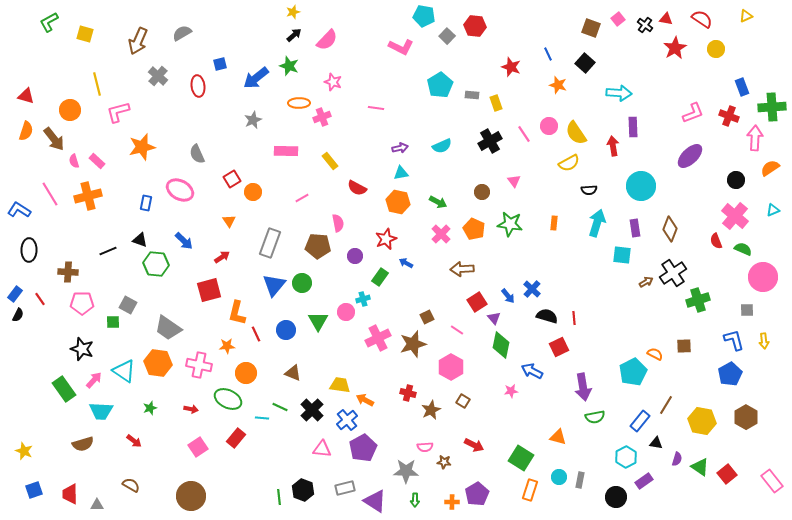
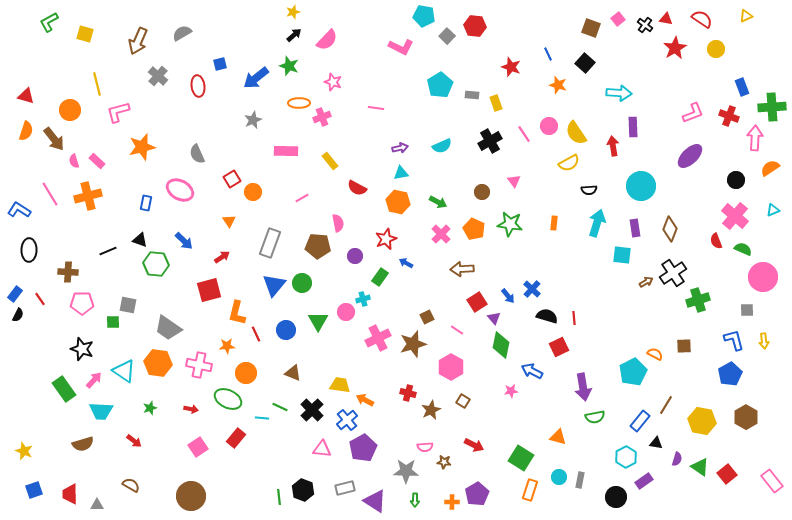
gray square at (128, 305): rotated 18 degrees counterclockwise
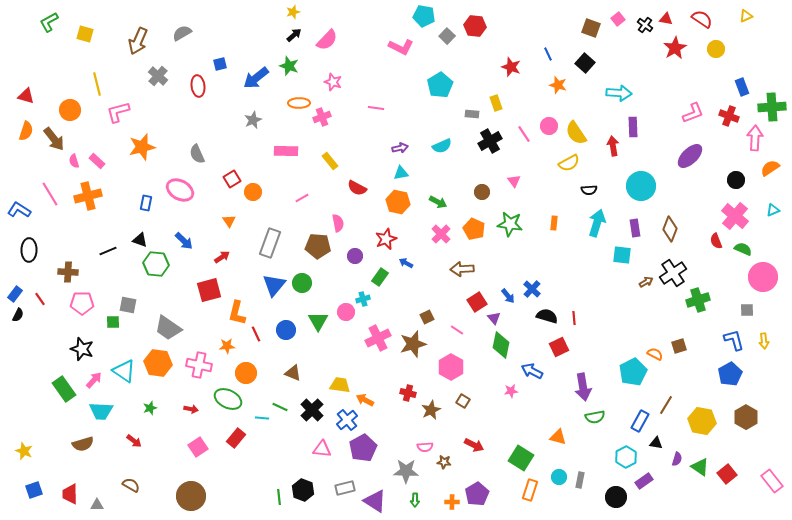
gray rectangle at (472, 95): moved 19 px down
brown square at (684, 346): moved 5 px left; rotated 14 degrees counterclockwise
blue rectangle at (640, 421): rotated 10 degrees counterclockwise
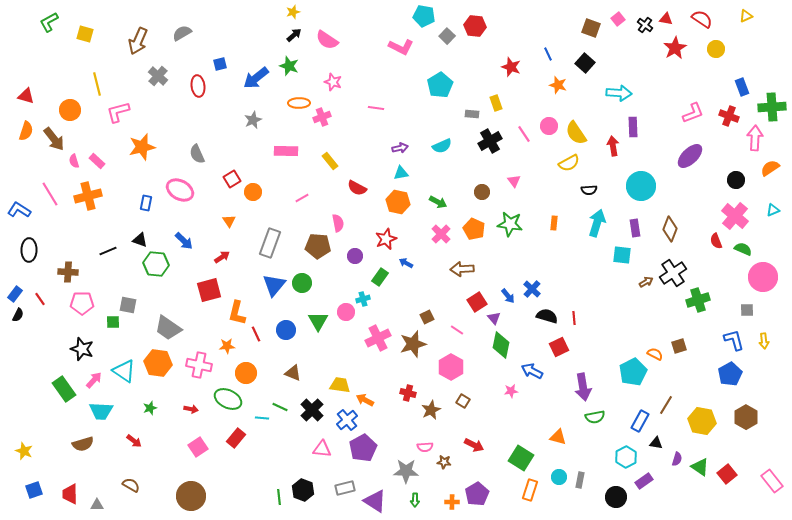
pink semicircle at (327, 40): rotated 80 degrees clockwise
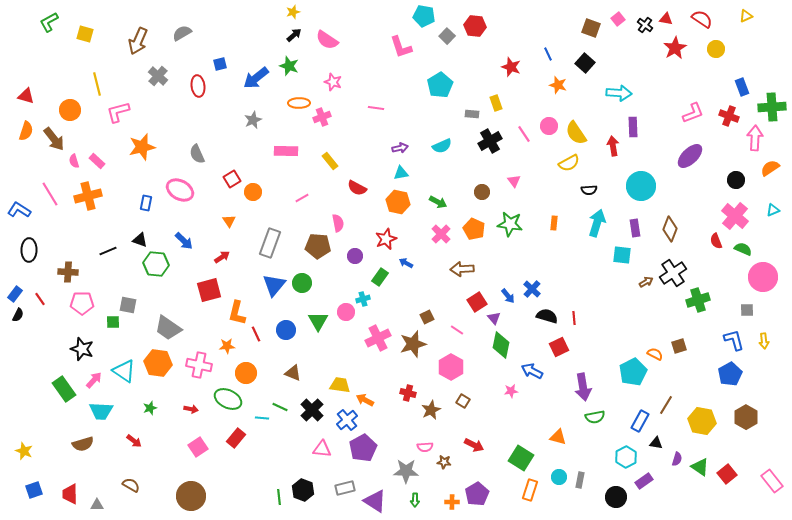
pink L-shape at (401, 47): rotated 45 degrees clockwise
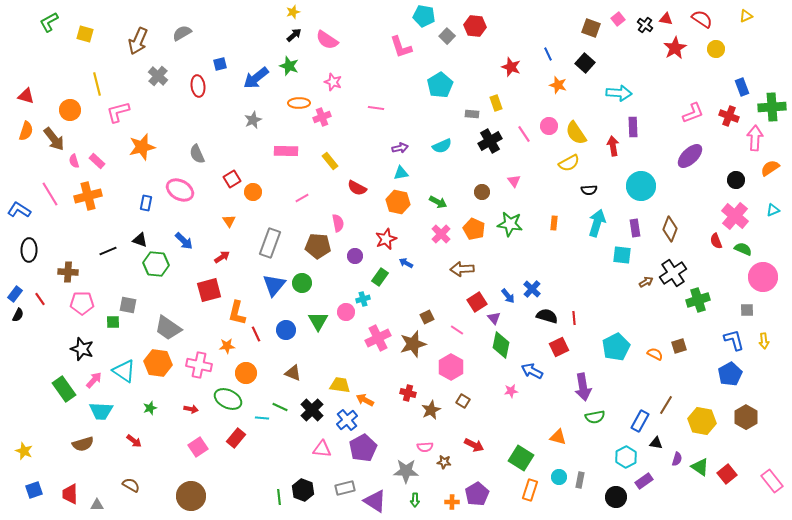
cyan pentagon at (633, 372): moved 17 px left, 25 px up
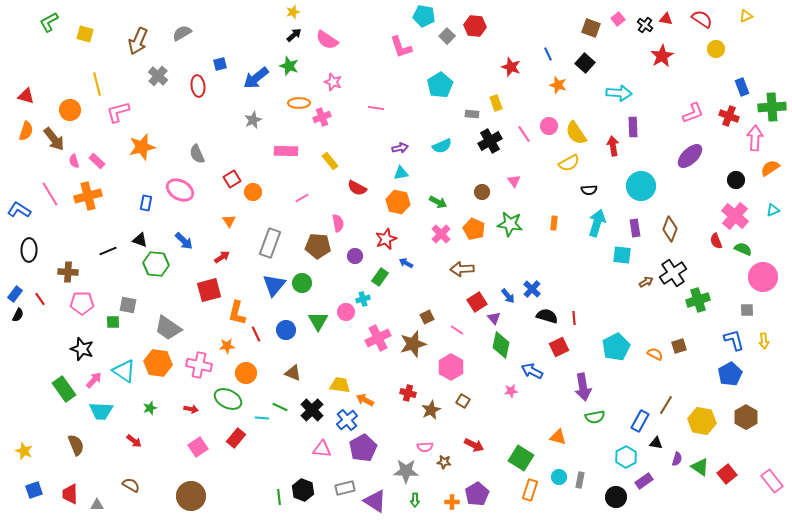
red star at (675, 48): moved 13 px left, 8 px down
brown semicircle at (83, 444): moved 7 px left, 1 px down; rotated 95 degrees counterclockwise
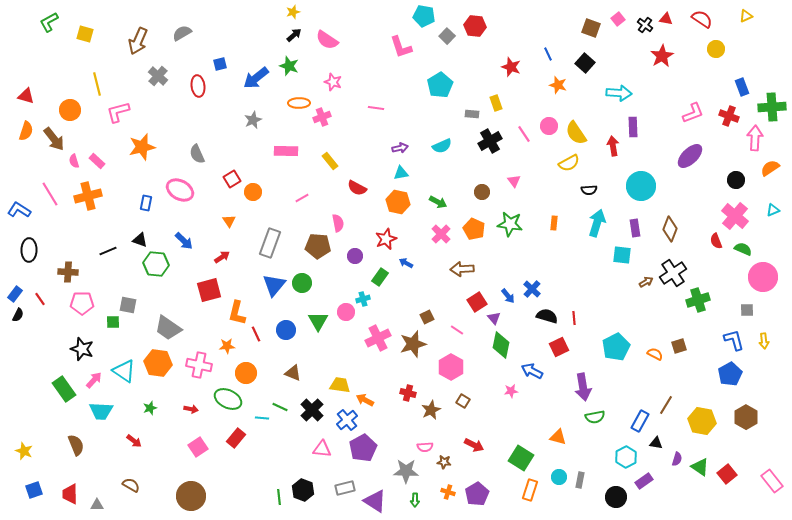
orange cross at (452, 502): moved 4 px left, 10 px up; rotated 16 degrees clockwise
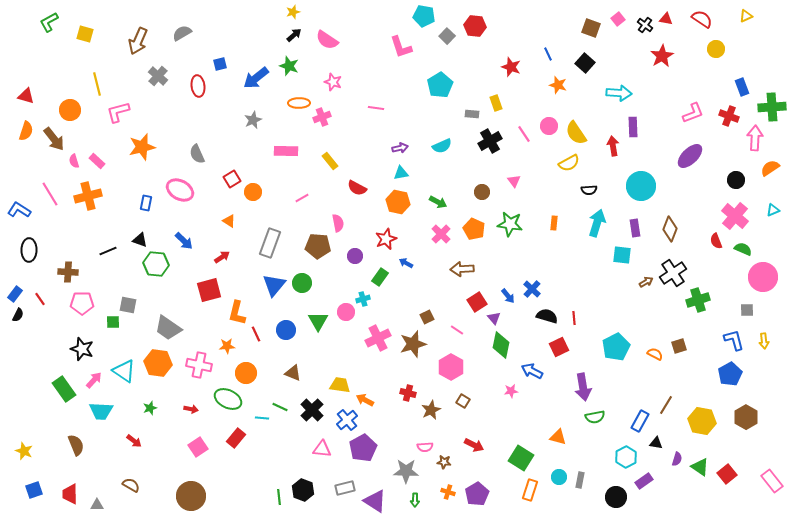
orange triangle at (229, 221): rotated 24 degrees counterclockwise
